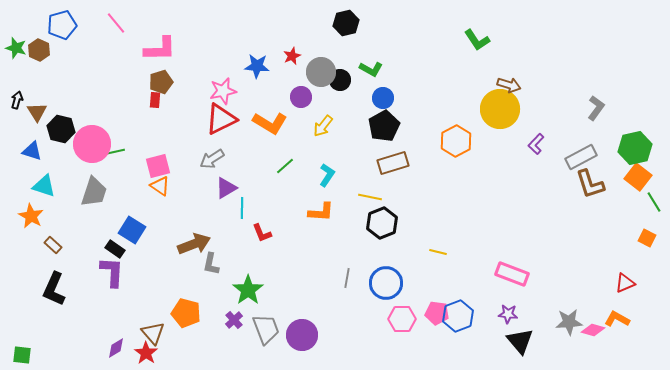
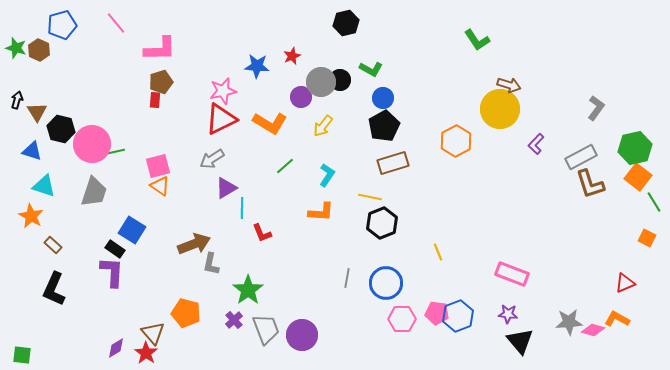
gray circle at (321, 72): moved 10 px down
yellow line at (438, 252): rotated 54 degrees clockwise
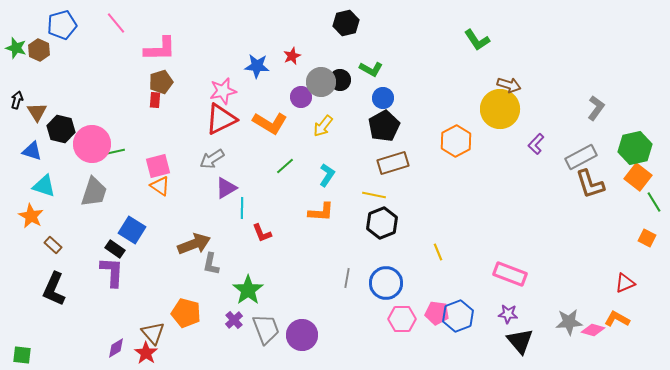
yellow line at (370, 197): moved 4 px right, 2 px up
pink rectangle at (512, 274): moved 2 px left
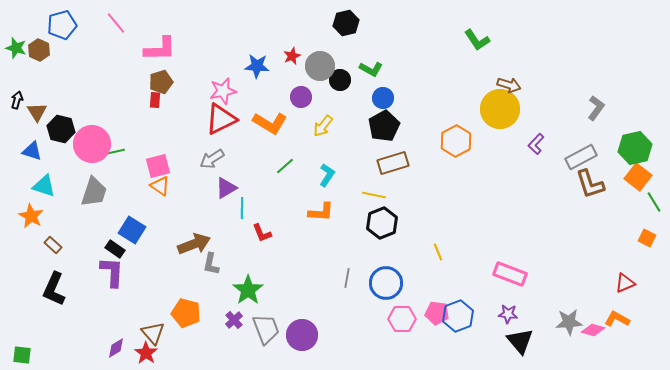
gray circle at (321, 82): moved 1 px left, 16 px up
